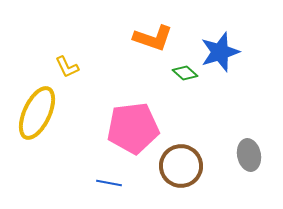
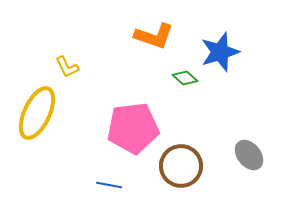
orange L-shape: moved 1 px right, 2 px up
green diamond: moved 5 px down
gray ellipse: rotated 28 degrees counterclockwise
blue line: moved 2 px down
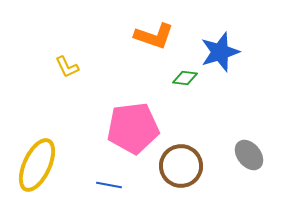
green diamond: rotated 35 degrees counterclockwise
yellow ellipse: moved 52 px down
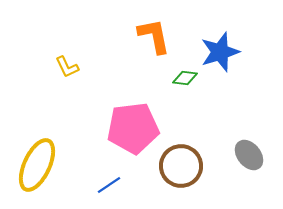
orange L-shape: rotated 120 degrees counterclockwise
blue line: rotated 45 degrees counterclockwise
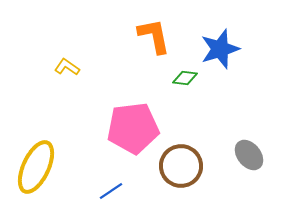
blue star: moved 3 px up
yellow L-shape: rotated 150 degrees clockwise
yellow ellipse: moved 1 px left, 2 px down
blue line: moved 2 px right, 6 px down
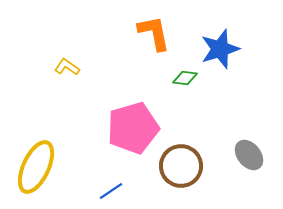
orange L-shape: moved 3 px up
pink pentagon: rotated 9 degrees counterclockwise
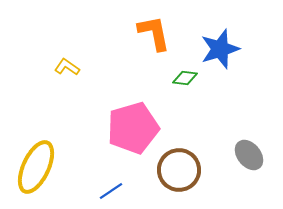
brown circle: moved 2 px left, 4 px down
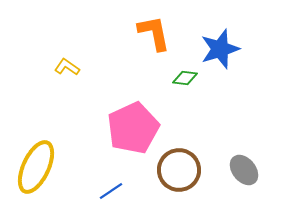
pink pentagon: rotated 9 degrees counterclockwise
gray ellipse: moved 5 px left, 15 px down
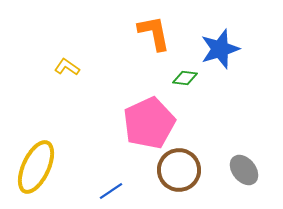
pink pentagon: moved 16 px right, 5 px up
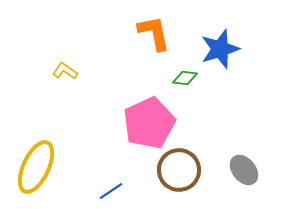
yellow L-shape: moved 2 px left, 4 px down
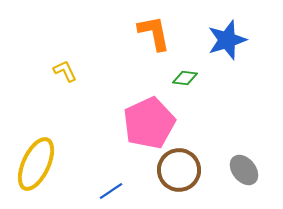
blue star: moved 7 px right, 9 px up
yellow L-shape: rotated 30 degrees clockwise
yellow ellipse: moved 3 px up
